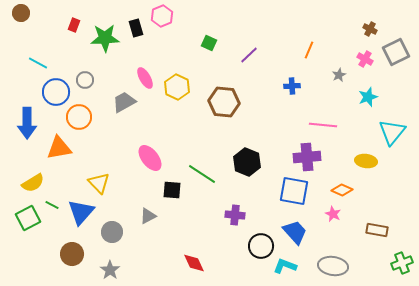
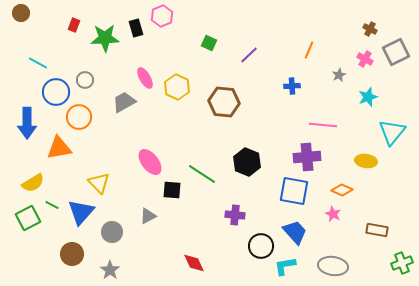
pink ellipse at (150, 158): moved 4 px down
cyan L-shape at (285, 266): rotated 30 degrees counterclockwise
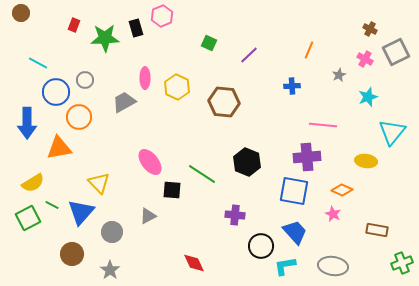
pink ellipse at (145, 78): rotated 30 degrees clockwise
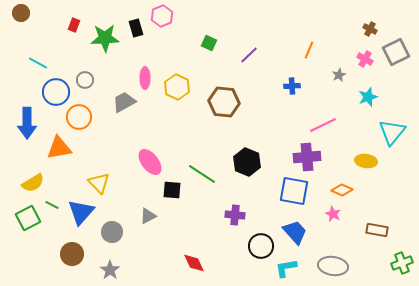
pink line at (323, 125): rotated 32 degrees counterclockwise
cyan L-shape at (285, 266): moved 1 px right, 2 px down
